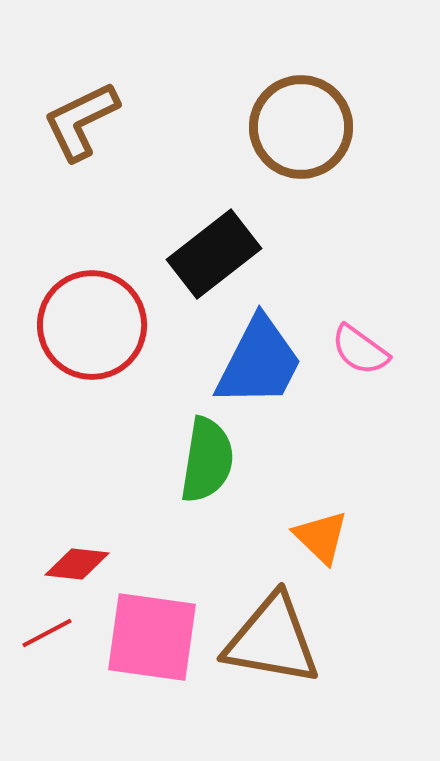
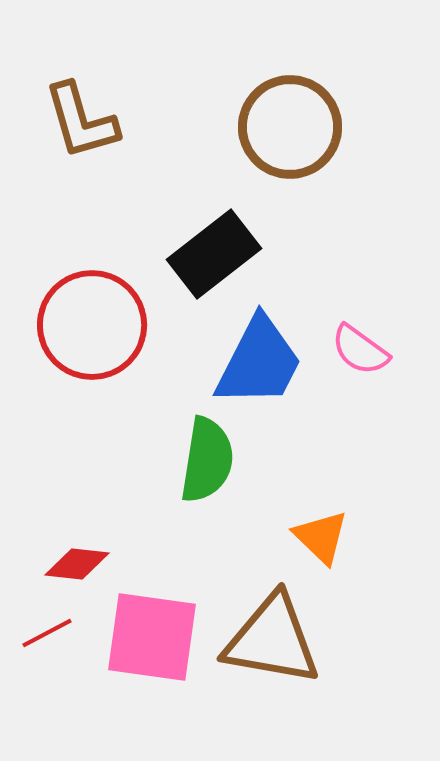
brown L-shape: rotated 80 degrees counterclockwise
brown circle: moved 11 px left
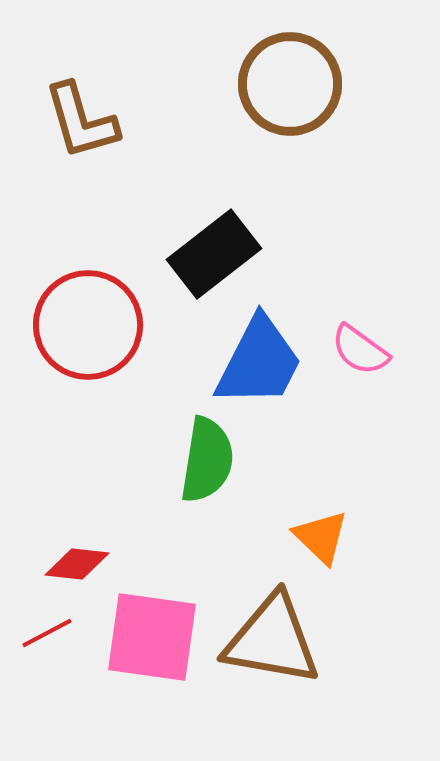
brown circle: moved 43 px up
red circle: moved 4 px left
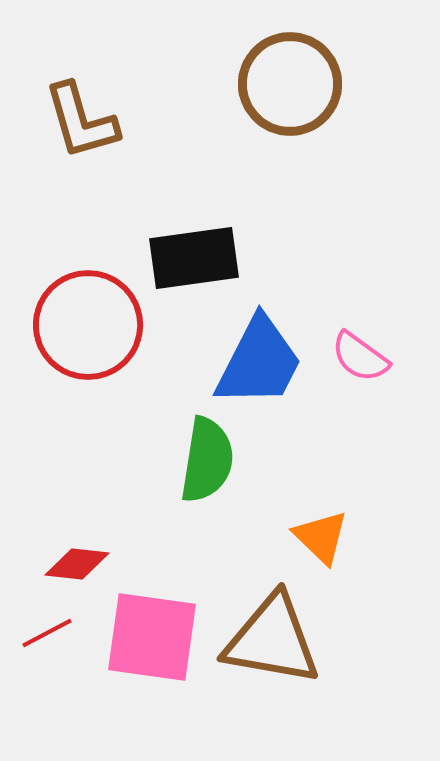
black rectangle: moved 20 px left, 4 px down; rotated 30 degrees clockwise
pink semicircle: moved 7 px down
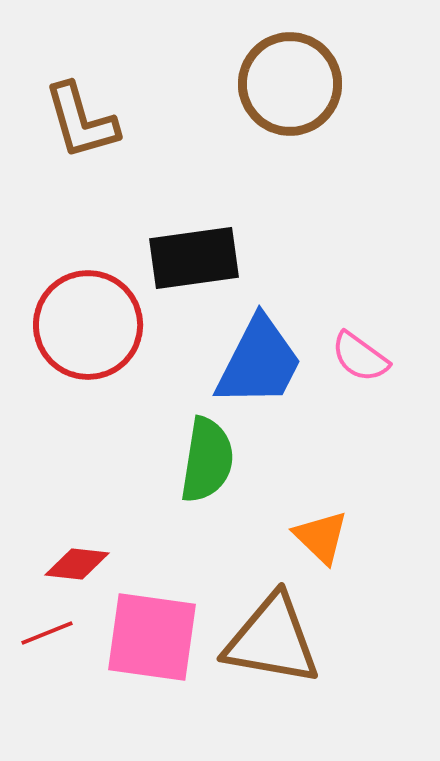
red line: rotated 6 degrees clockwise
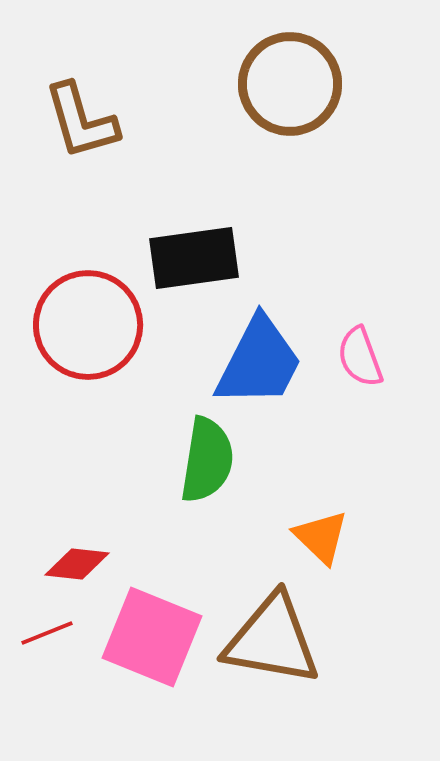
pink semicircle: rotated 34 degrees clockwise
pink square: rotated 14 degrees clockwise
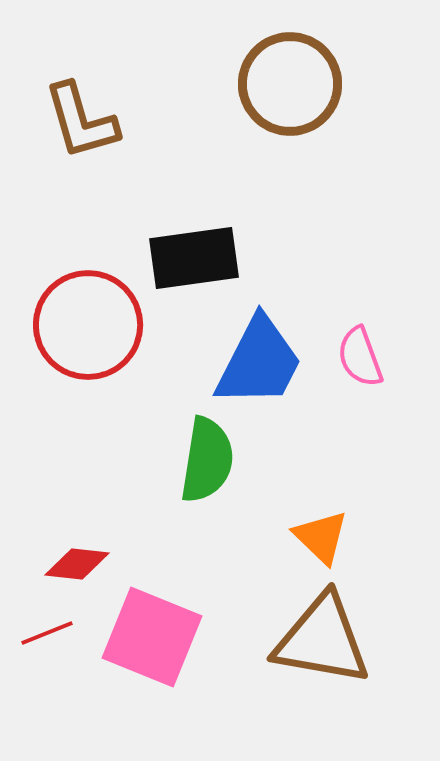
brown triangle: moved 50 px right
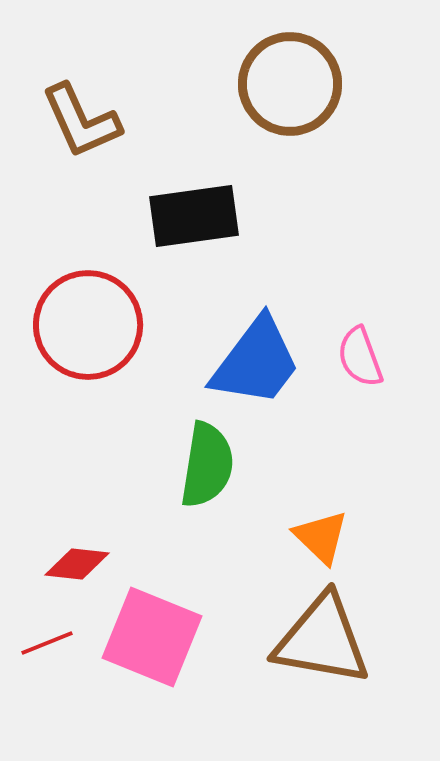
brown L-shape: rotated 8 degrees counterclockwise
black rectangle: moved 42 px up
blue trapezoid: moved 3 px left; rotated 10 degrees clockwise
green semicircle: moved 5 px down
red line: moved 10 px down
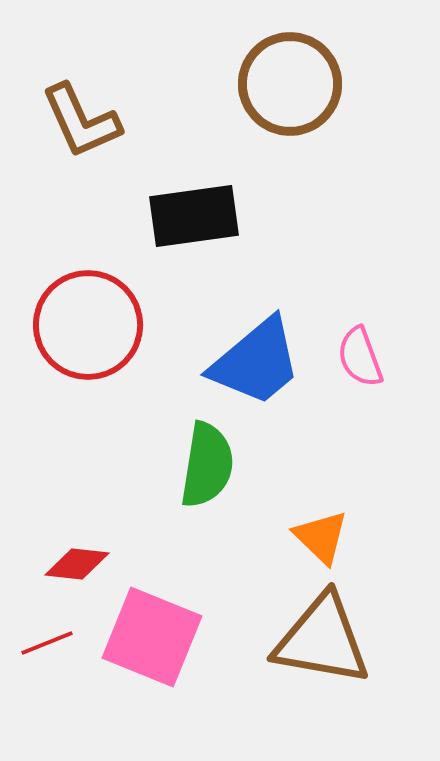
blue trapezoid: rotated 13 degrees clockwise
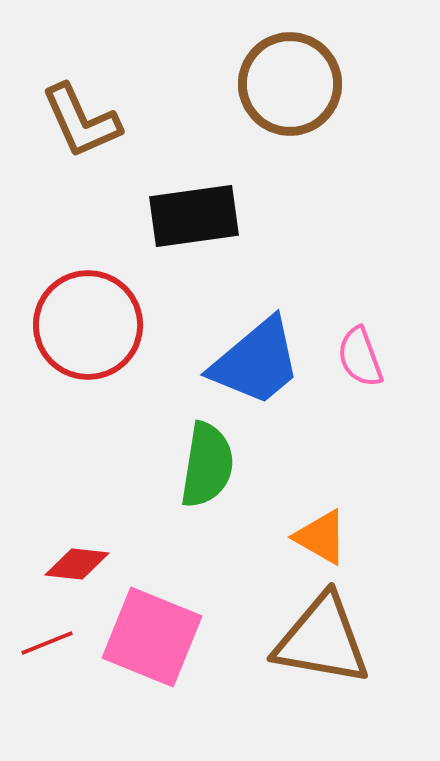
orange triangle: rotated 14 degrees counterclockwise
